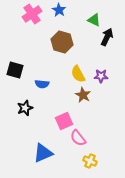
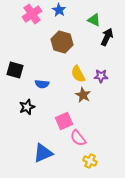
black star: moved 2 px right, 1 px up
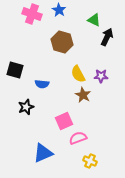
pink cross: rotated 36 degrees counterclockwise
black star: moved 1 px left
pink semicircle: rotated 108 degrees clockwise
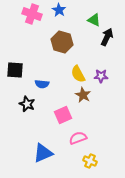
black square: rotated 12 degrees counterclockwise
black star: moved 1 px right, 3 px up; rotated 28 degrees counterclockwise
pink square: moved 1 px left, 6 px up
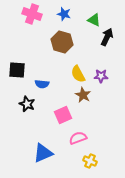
blue star: moved 5 px right, 4 px down; rotated 16 degrees counterclockwise
black square: moved 2 px right
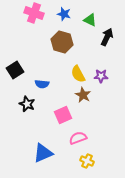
pink cross: moved 2 px right, 1 px up
green triangle: moved 4 px left
black square: moved 2 px left; rotated 36 degrees counterclockwise
yellow cross: moved 3 px left
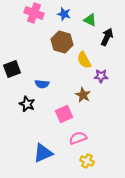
black square: moved 3 px left, 1 px up; rotated 12 degrees clockwise
yellow semicircle: moved 6 px right, 14 px up
pink square: moved 1 px right, 1 px up
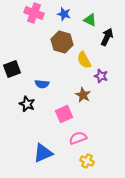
purple star: rotated 16 degrees clockwise
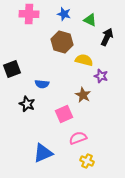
pink cross: moved 5 px left, 1 px down; rotated 18 degrees counterclockwise
yellow semicircle: rotated 132 degrees clockwise
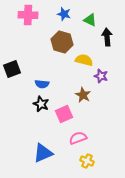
pink cross: moved 1 px left, 1 px down
black arrow: rotated 30 degrees counterclockwise
black star: moved 14 px right
